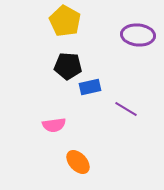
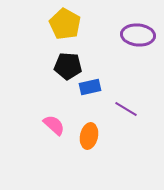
yellow pentagon: moved 3 px down
pink semicircle: rotated 130 degrees counterclockwise
orange ellipse: moved 11 px right, 26 px up; rotated 55 degrees clockwise
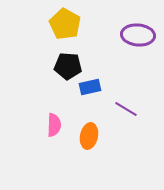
pink semicircle: rotated 50 degrees clockwise
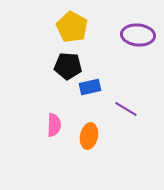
yellow pentagon: moved 7 px right, 3 px down
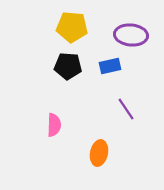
yellow pentagon: rotated 24 degrees counterclockwise
purple ellipse: moved 7 px left
blue rectangle: moved 20 px right, 21 px up
purple line: rotated 25 degrees clockwise
orange ellipse: moved 10 px right, 17 px down
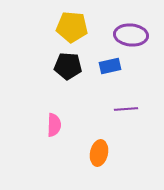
purple line: rotated 60 degrees counterclockwise
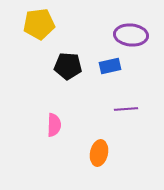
yellow pentagon: moved 33 px left, 3 px up; rotated 12 degrees counterclockwise
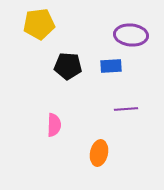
blue rectangle: moved 1 px right; rotated 10 degrees clockwise
